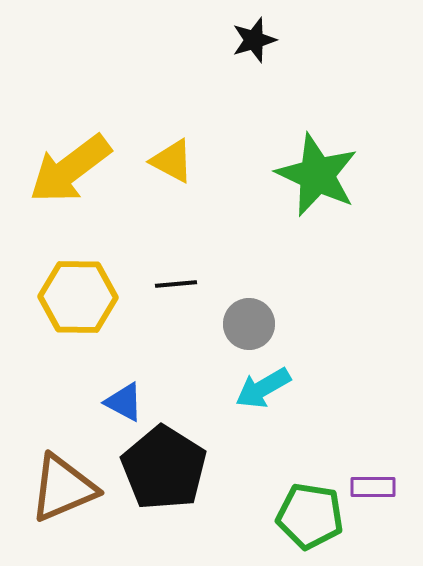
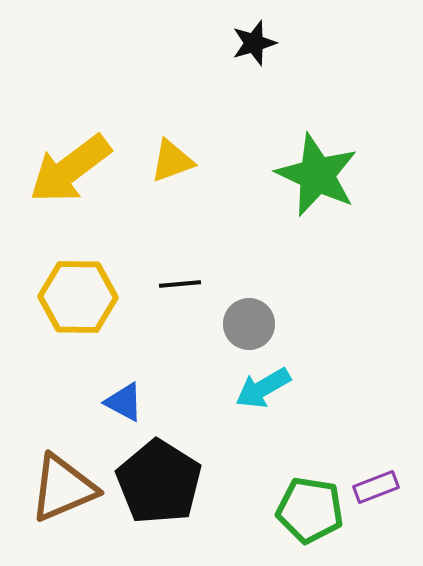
black star: moved 3 px down
yellow triangle: rotated 48 degrees counterclockwise
black line: moved 4 px right
black pentagon: moved 5 px left, 14 px down
purple rectangle: moved 3 px right; rotated 21 degrees counterclockwise
green pentagon: moved 6 px up
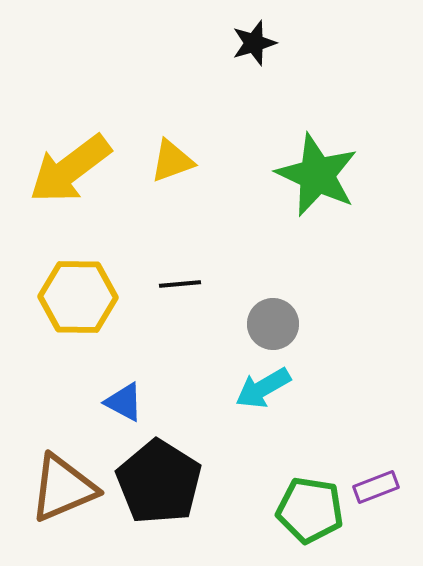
gray circle: moved 24 px right
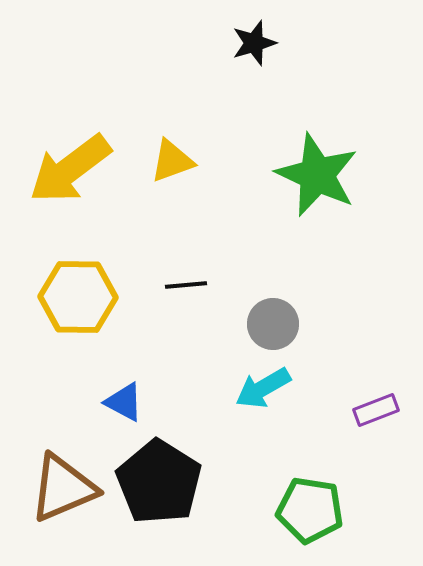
black line: moved 6 px right, 1 px down
purple rectangle: moved 77 px up
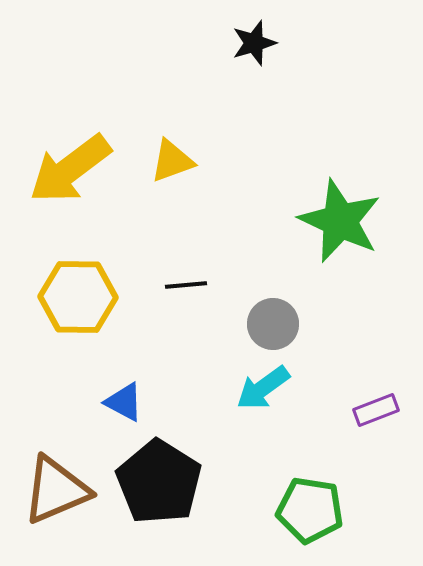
green star: moved 23 px right, 46 px down
cyan arrow: rotated 6 degrees counterclockwise
brown triangle: moved 7 px left, 2 px down
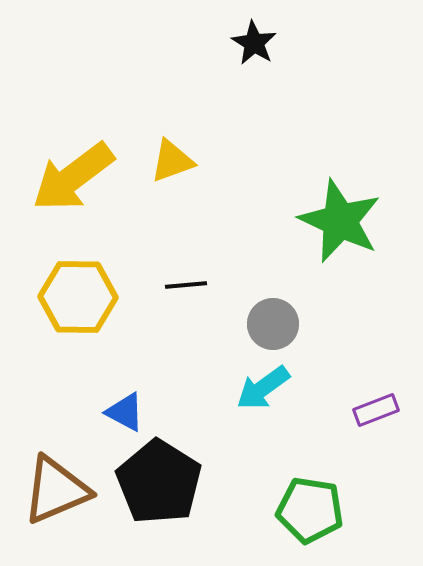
black star: rotated 24 degrees counterclockwise
yellow arrow: moved 3 px right, 8 px down
blue triangle: moved 1 px right, 10 px down
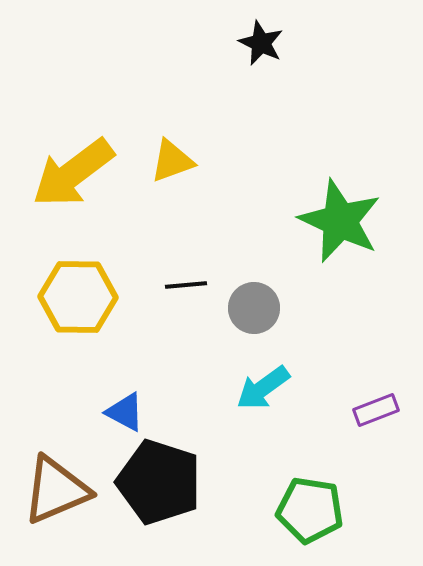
black star: moved 7 px right; rotated 6 degrees counterclockwise
yellow arrow: moved 4 px up
gray circle: moved 19 px left, 16 px up
black pentagon: rotated 14 degrees counterclockwise
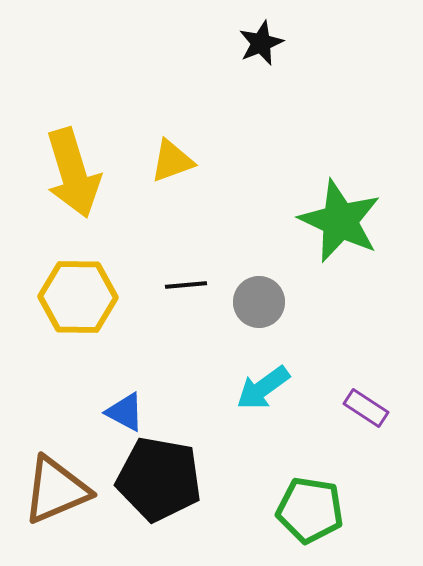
black star: rotated 24 degrees clockwise
yellow arrow: rotated 70 degrees counterclockwise
gray circle: moved 5 px right, 6 px up
purple rectangle: moved 10 px left, 2 px up; rotated 54 degrees clockwise
black pentagon: moved 3 px up; rotated 8 degrees counterclockwise
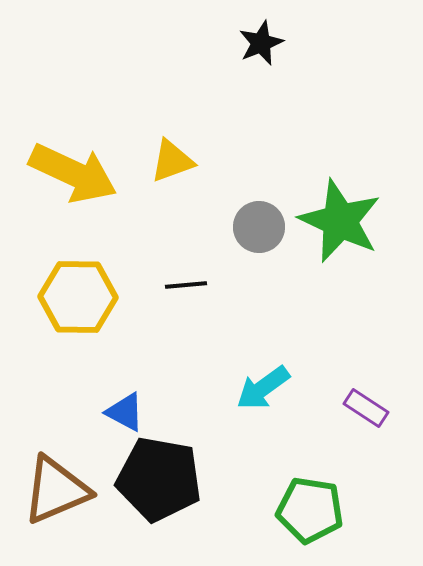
yellow arrow: rotated 48 degrees counterclockwise
gray circle: moved 75 px up
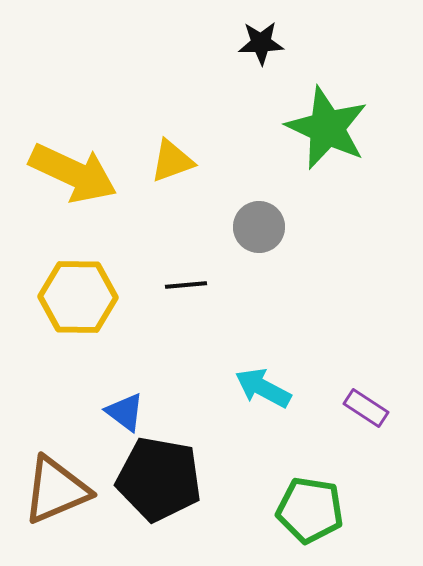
black star: rotated 21 degrees clockwise
green star: moved 13 px left, 93 px up
cyan arrow: rotated 64 degrees clockwise
blue triangle: rotated 9 degrees clockwise
